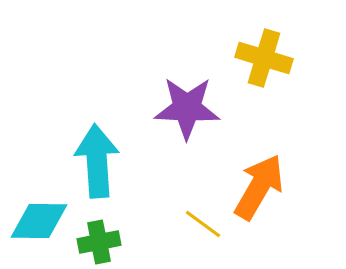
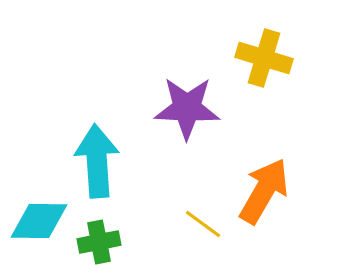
orange arrow: moved 5 px right, 4 px down
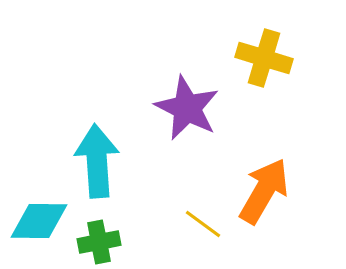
purple star: rotated 24 degrees clockwise
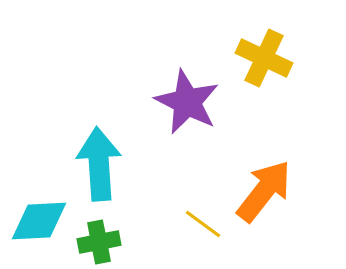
yellow cross: rotated 8 degrees clockwise
purple star: moved 6 px up
cyan arrow: moved 2 px right, 3 px down
orange arrow: rotated 8 degrees clockwise
cyan diamond: rotated 4 degrees counterclockwise
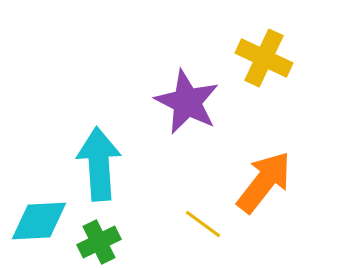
orange arrow: moved 9 px up
green cross: rotated 15 degrees counterclockwise
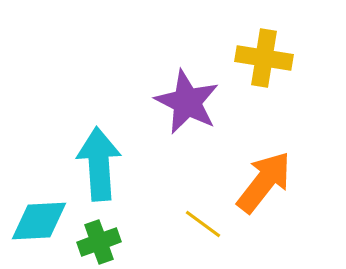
yellow cross: rotated 16 degrees counterclockwise
green cross: rotated 6 degrees clockwise
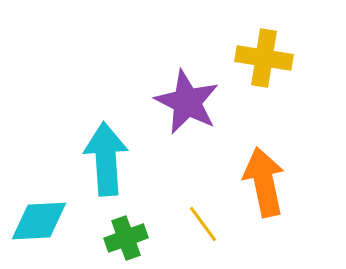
cyan arrow: moved 7 px right, 5 px up
orange arrow: rotated 50 degrees counterclockwise
yellow line: rotated 18 degrees clockwise
green cross: moved 27 px right, 4 px up
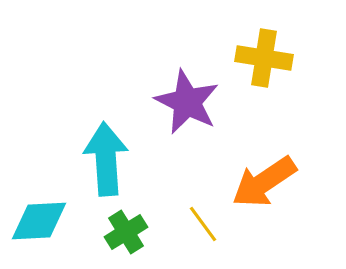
orange arrow: rotated 112 degrees counterclockwise
green cross: moved 6 px up; rotated 12 degrees counterclockwise
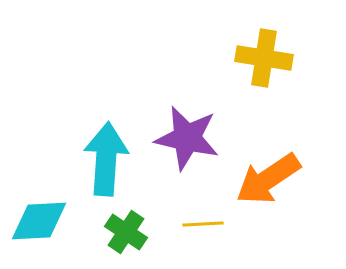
purple star: moved 36 px down; rotated 14 degrees counterclockwise
cyan arrow: rotated 8 degrees clockwise
orange arrow: moved 4 px right, 3 px up
yellow line: rotated 57 degrees counterclockwise
green cross: rotated 24 degrees counterclockwise
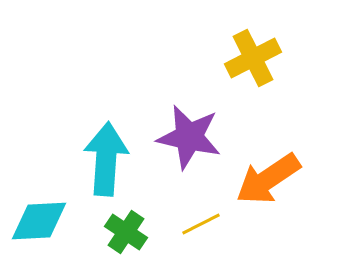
yellow cross: moved 11 px left; rotated 36 degrees counterclockwise
purple star: moved 2 px right, 1 px up
yellow line: moved 2 px left; rotated 24 degrees counterclockwise
